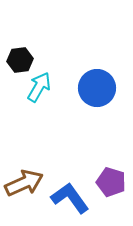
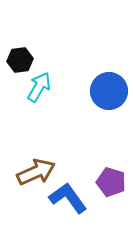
blue circle: moved 12 px right, 3 px down
brown arrow: moved 12 px right, 11 px up
blue L-shape: moved 2 px left
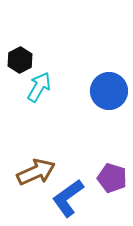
black hexagon: rotated 20 degrees counterclockwise
purple pentagon: moved 1 px right, 4 px up
blue L-shape: rotated 90 degrees counterclockwise
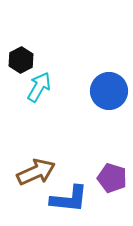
black hexagon: moved 1 px right
blue L-shape: moved 1 px right, 1 px down; rotated 138 degrees counterclockwise
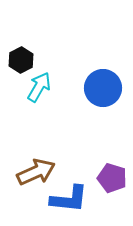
blue circle: moved 6 px left, 3 px up
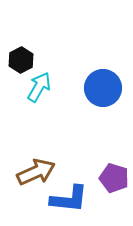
purple pentagon: moved 2 px right
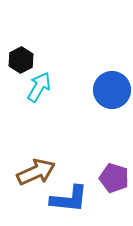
blue circle: moved 9 px right, 2 px down
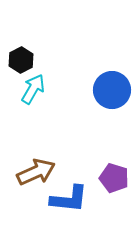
cyan arrow: moved 6 px left, 2 px down
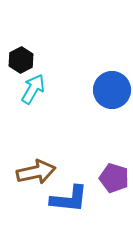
brown arrow: rotated 12 degrees clockwise
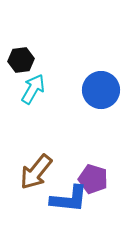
black hexagon: rotated 20 degrees clockwise
blue circle: moved 11 px left
brown arrow: rotated 141 degrees clockwise
purple pentagon: moved 21 px left, 1 px down
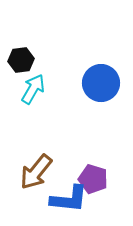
blue circle: moved 7 px up
